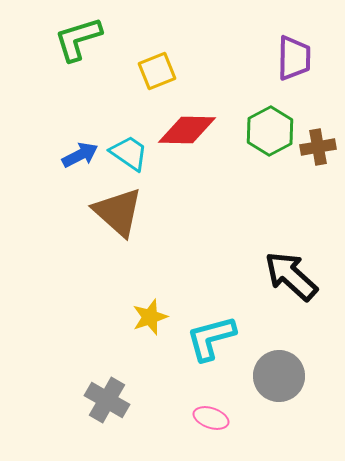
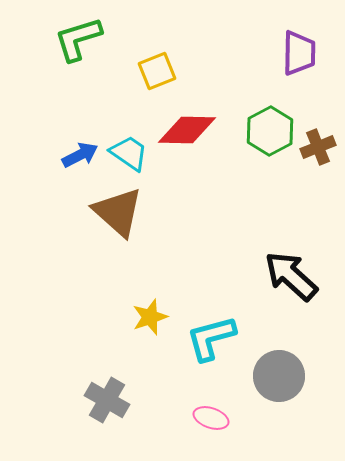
purple trapezoid: moved 5 px right, 5 px up
brown cross: rotated 12 degrees counterclockwise
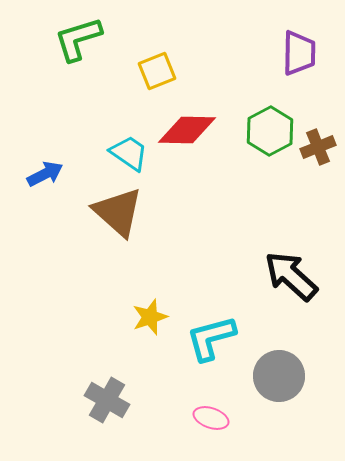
blue arrow: moved 35 px left, 19 px down
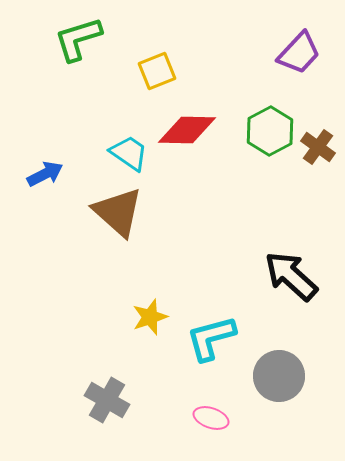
purple trapezoid: rotated 42 degrees clockwise
brown cross: rotated 32 degrees counterclockwise
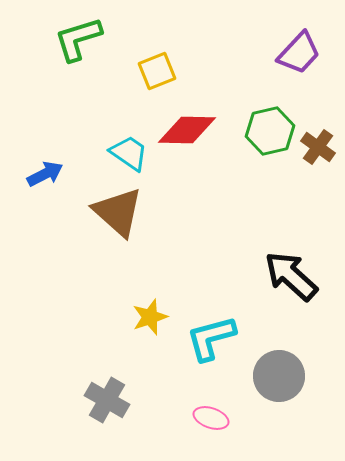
green hexagon: rotated 15 degrees clockwise
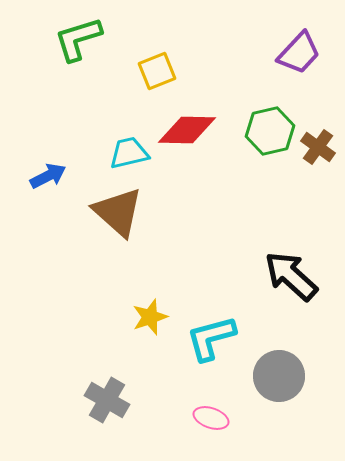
cyan trapezoid: rotated 48 degrees counterclockwise
blue arrow: moved 3 px right, 2 px down
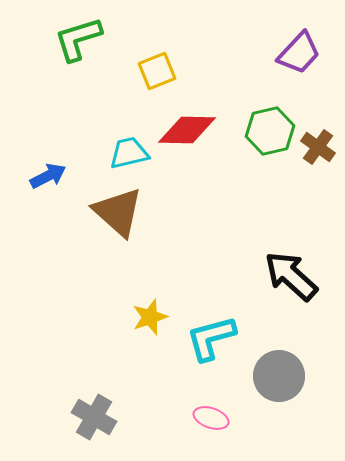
gray cross: moved 13 px left, 17 px down
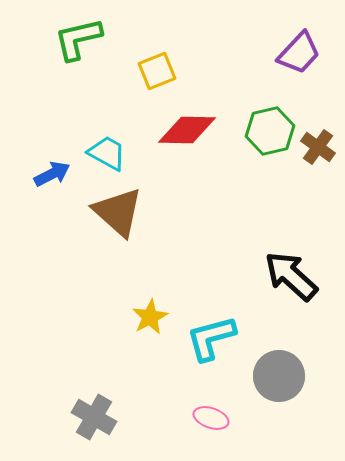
green L-shape: rotated 4 degrees clockwise
cyan trapezoid: moved 22 px left; rotated 42 degrees clockwise
blue arrow: moved 4 px right, 2 px up
yellow star: rotated 9 degrees counterclockwise
